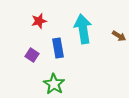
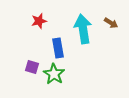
brown arrow: moved 8 px left, 13 px up
purple square: moved 12 px down; rotated 16 degrees counterclockwise
green star: moved 10 px up
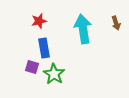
brown arrow: moved 5 px right; rotated 40 degrees clockwise
blue rectangle: moved 14 px left
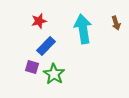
blue rectangle: moved 2 px right, 2 px up; rotated 54 degrees clockwise
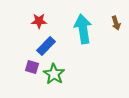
red star: rotated 14 degrees clockwise
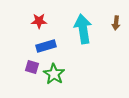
brown arrow: rotated 24 degrees clockwise
blue rectangle: rotated 30 degrees clockwise
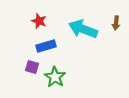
red star: rotated 21 degrees clockwise
cyan arrow: rotated 60 degrees counterclockwise
green star: moved 1 px right, 3 px down
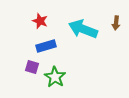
red star: moved 1 px right
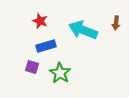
cyan arrow: moved 1 px down
green star: moved 5 px right, 4 px up
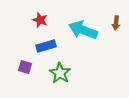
red star: moved 1 px up
purple square: moved 7 px left
